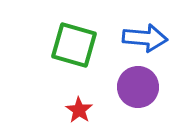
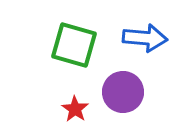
purple circle: moved 15 px left, 5 px down
red star: moved 4 px left, 1 px up
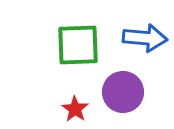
green square: moved 4 px right; rotated 18 degrees counterclockwise
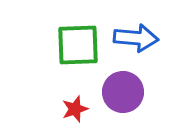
blue arrow: moved 9 px left
red star: rotated 20 degrees clockwise
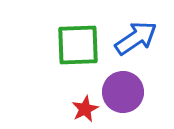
blue arrow: rotated 39 degrees counterclockwise
red star: moved 10 px right; rotated 8 degrees counterclockwise
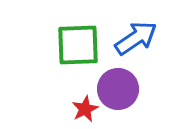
purple circle: moved 5 px left, 3 px up
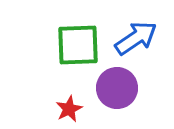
purple circle: moved 1 px left, 1 px up
red star: moved 16 px left
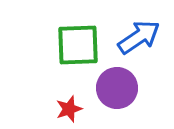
blue arrow: moved 3 px right, 1 px up
red star: rotated 8 degrees clockwise
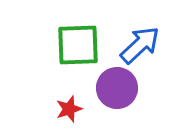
blue arrow: moved 1 px right, 8 px down; rotated 9 degrees counterclockwise
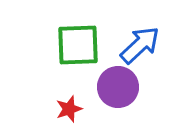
purple circle: moved 1 px right, 1 px up
